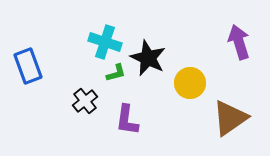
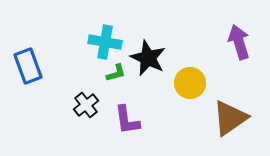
cyan cross: rotated 8 degrees counterclockwise
black cross: moved 1 px right, 4 px down
purple L-shape: rotated 16 degrees counterclockwise
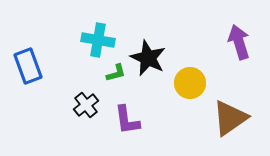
cyan cross: moved 7 px left, 2 px up
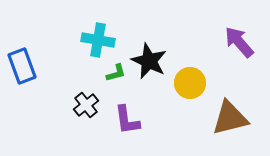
purple arrow: rotated 24 degrees counterclockwise
black star: moved 1 px right, 3 px down
blue rectangle: moved 6 px left
brown triangle: rotated 21 degrees clockwise
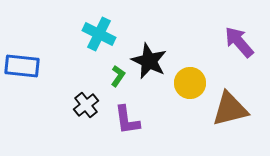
cyan cross: moved 1 px right, 6 px up; rotated 16 degrees clockwise
blue rectangle: rotated 64 degrees counterclockwise
green L-shape: moved 2 px right, 3 px down; rotated 40 degrees counterclockwise
brown triangle: moved 9 px up
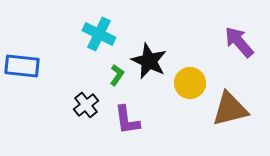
green L-shape: moved 1 px left, 1 px up
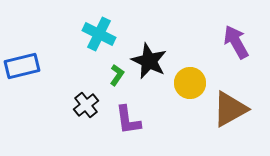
purple arrow: moved 3 px left; rotated 12 degrees clockwise
blue rectangle: rotated 20 degrees counterclockwise
brown triangle: rotated 15 degrees counterclockwise
purple L-shape: moved 1 px right
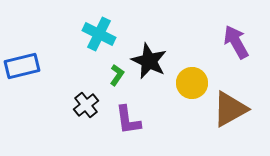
yellow circle: moved 2 px right
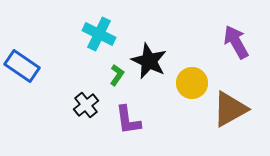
blue rectangle: rotated 48 degrees clockwise
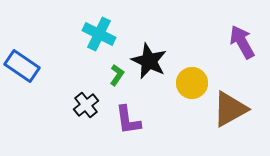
purple arrow: moved 6 px right
